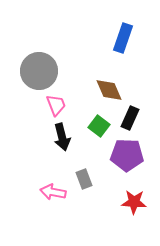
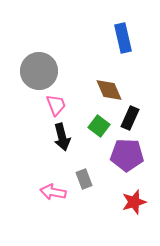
blue rectangle: rotated 32 degrees counterclockwise
red star: rotated 20 degrees counterclockwise
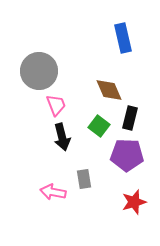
black rectangle: rotated 10 degrees counterclockwise
gray rectangle: rotated 12 degrees clockwise
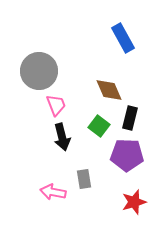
blue rectangle: rotated 16 degrees counterclockwise
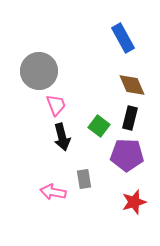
brown diamond: moved 23 px right, 5 px up
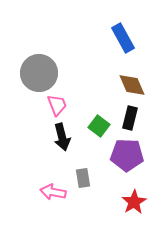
gray circle: moved 2 px down
pink trapezoid: moved 1 px right
gray rectangle: moved 1 px left, 1 px up
red star: rotated 15 degrees counterclockwise
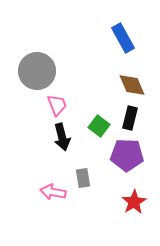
gray circle: moved 2 px left, 2 px up
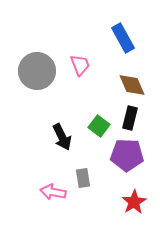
pink trapezoid: moved 23 px right, 40 px up
black arrow: rotated 12 degrees counterclockwise
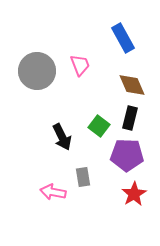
gray rectangle: moved 1 px up
red star: moved 8 px up
